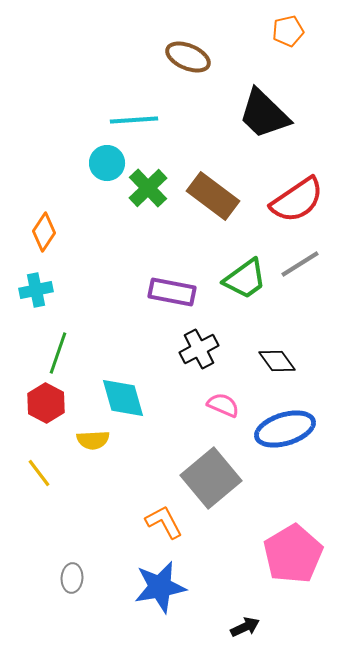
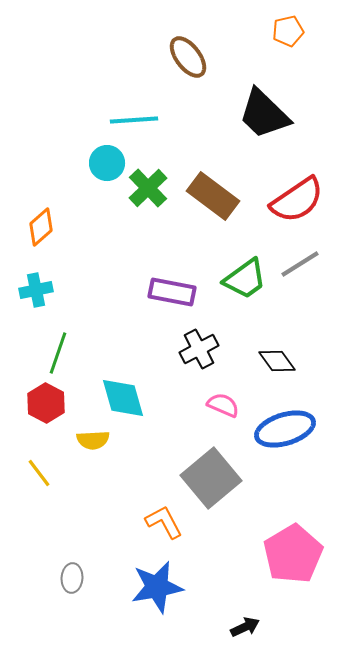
brown ellipse: rotated 30 degrees clockwise
orange diamond: moved 3 px left, 5 px up; rotated 15 degrees clockwise
blue star: moved 3 px left
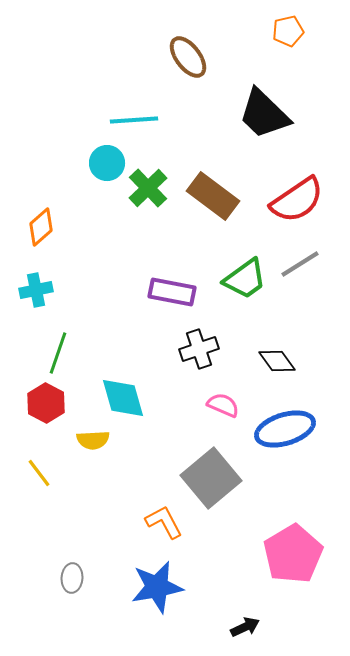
black cross: rotated 9 degrees clockwise
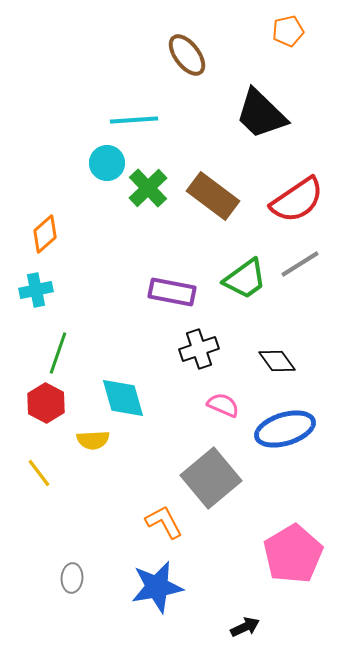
brown ellipse: moved 1 px left, 2 px up
black trapezoid: moved 3 px left
orange diamond: moved 4 px right, 7 px down
